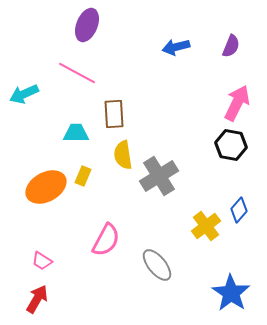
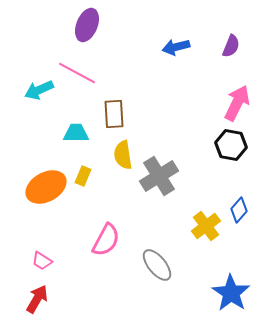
cyan arrow: moved 15 px right, 4 px up
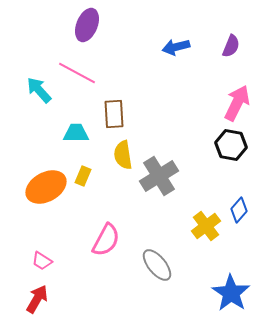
cyan arrow: rotated 72 degrees clockwise
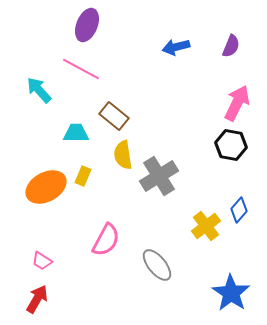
pink line: moved 4 px right, 4 px up
brown rectangle: moved 2 px down; rotated 48 degrees counterclockwise
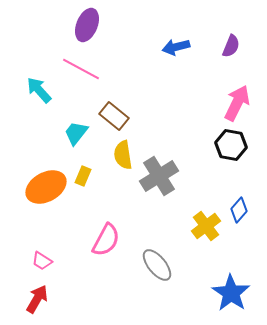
cyan trapezoid: rotated 52 degrees counterclockwise
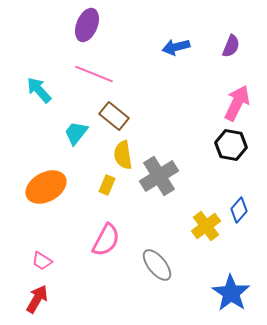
pink line: moved 13 px right, 5 px down; rotated 6 degrees counterclockwise
yellow rectangle: moved 24 px right, 9 px down
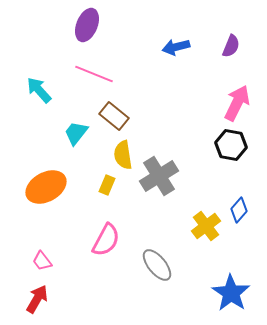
pink trapezoid: rotated 20 degrees clockwise
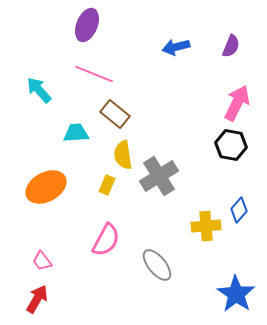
brown rectangle: moved 1 px right, 2 px up
cyan trapezoid: rotated 48 degrees clockwise
yellow cross: rotated 32 degrees clockwise
blue star: moved 5 px right, 1 px down
